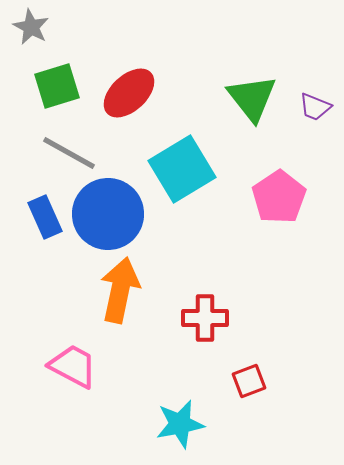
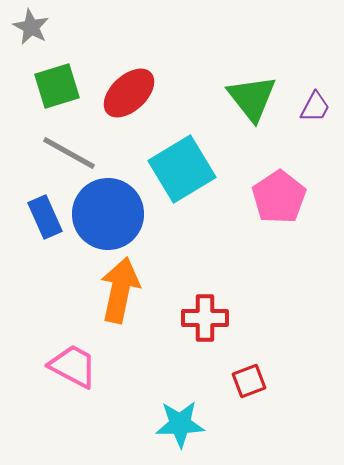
purple trapezoid: rotated 84 degrees counterclockwise
cyan star: rotated 9 degrees clockwise
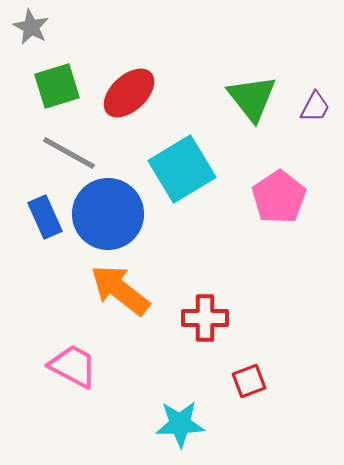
orange arrow: rotated 64 degrees counterclockwise
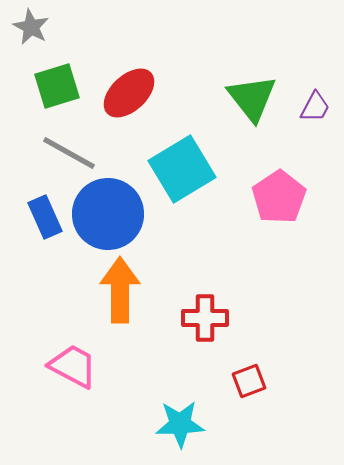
orange arrow: rotated 52 degrees clockwise
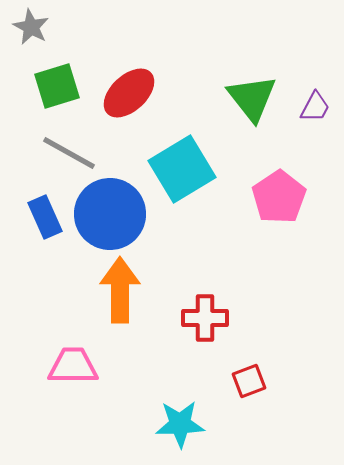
blue circle: moved 2 px right
pink trapezoid: rotated 28 degrees counterclockwise
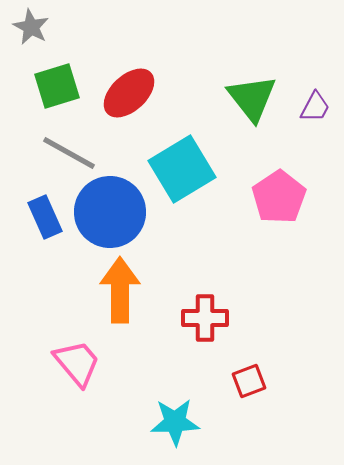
blue circle: moved 2 px up
pink trapezoid: moved 4 px right, 3 px up; rotated 50 degrees clockwise
cyan star: moved 5 px left, 2 px up
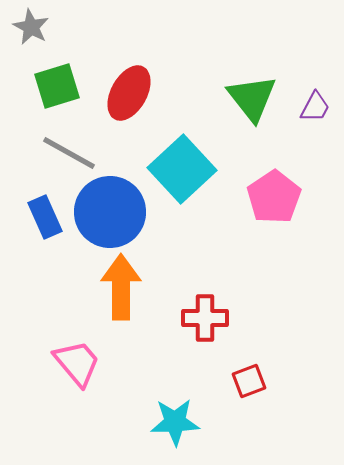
red ellipse: rotated 18 degrees counterclockwise
cyan square: rotated 12 degrees counterclockwise
pink pentagon: moved 5 px left
orange arrow: moved 1 px right, 3 px up
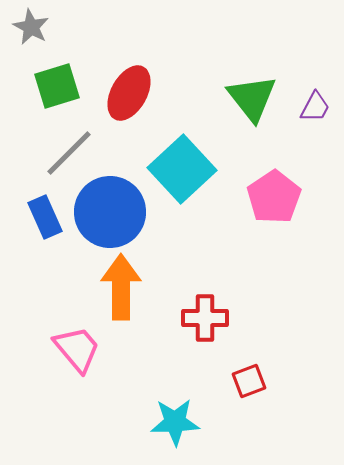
gray line: rotated 74 degrees counterclockwise
pink trapezoid: moved 14 px up
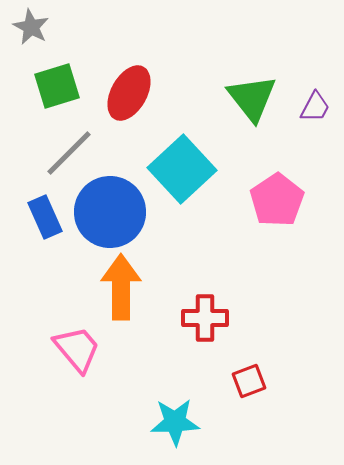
pink pentagon: moved 3 px right, 3 px down
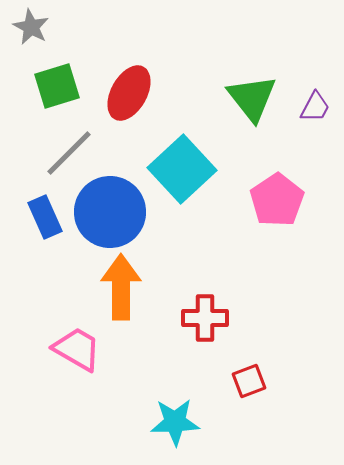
pink trapezoid: rotated 20 degrees counterclockwise
